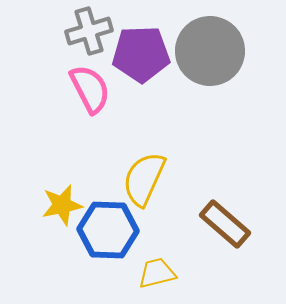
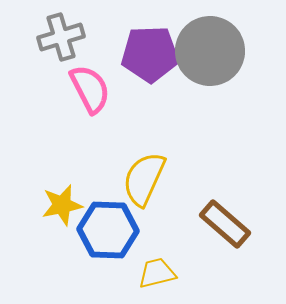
gray cross: moved 28 px left, 6 px down
purple pentagon: moved 9 px right
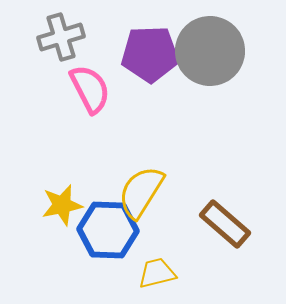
yellow semicircle: moved 3 px left, 13 px down; rotated 8 degrees clockwise
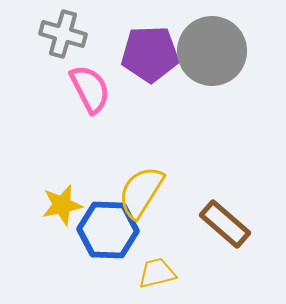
gray cross: moved 2 px right, 3 px up; rotated 33 degrees clockwise
gray circle: moved 2 px right
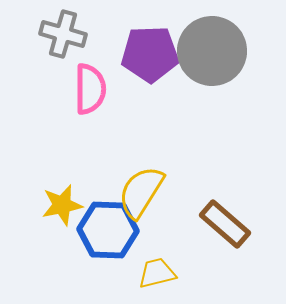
pink semicircle: rotated 27 degrees clockwise
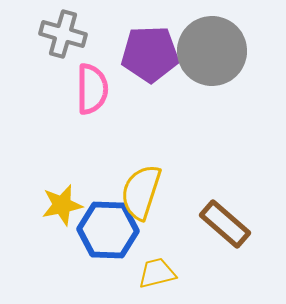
pink semicircle: moved 2 px right
yellow semicircle: rotated 14 degrees counterclockwise
